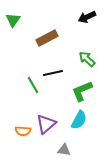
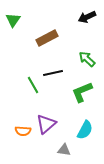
green L-shape: moved 1 px down
cyan semicircle: moved 6 px right, 10 px down
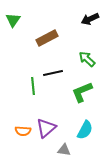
black arrow: moved 3 px right, 2 px down
green line: moved 1 px down; rotated 24 degrees clockwise
purple triangle: moved 4 px down
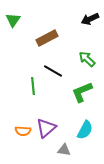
black line: moved 2 px up; rotated 42 degrees clockwise
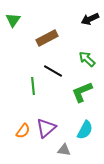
orange semicircle: rotated 56 degrees counterclockwise
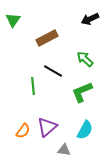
green arrow: moved 2 px left
purple triangle: moved 1 px right, 1 px up
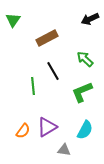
black line: rotated 30 degrees clockwise
purple triangle: rotated 10 degrees clockwise
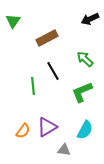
green triangle: moved 1 px down
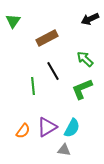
green L-shape: moved 3 px up
cyan semicircle: moved 13 px left, 2 px up
